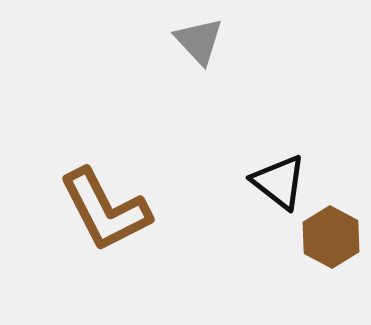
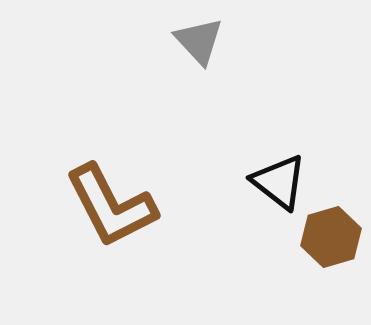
brown L-shape: moved 6 px right, 4 px up
brown hexagon: rotated 16 degrees clockwise
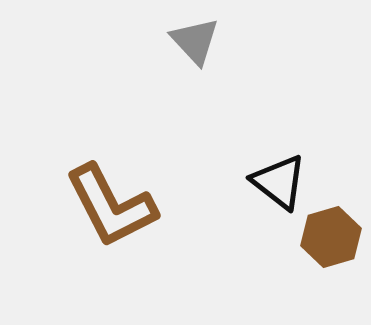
gray triangle: moved 4 px left
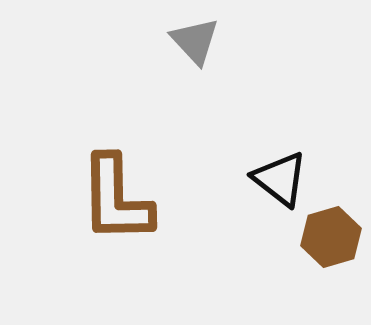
black triangle: moved 1 px right, 3 px up
brown L-shape: moved 5 px right, 7 px up; rotated 26 degrees clockwise
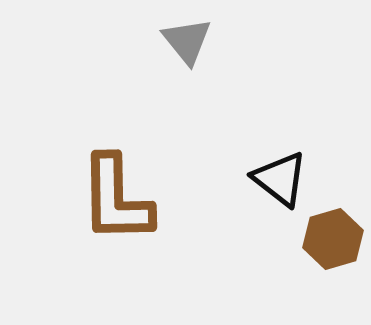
gray triangle: moved 8 px left; rotated 4 degrees clockwise
brown hexagon: moved 2 px right, 2 px down
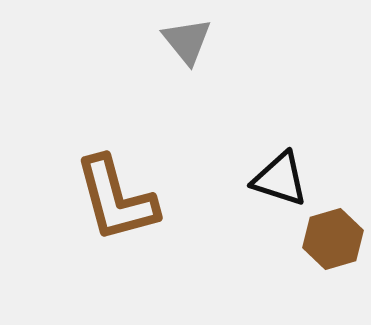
black triangle: rotated 20 degrees counterclockwise
brown L-shape: rotated 14 degrees counterclockwise
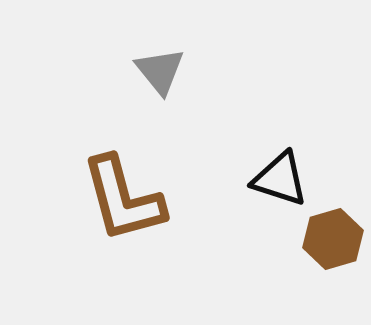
gray triangle: moved 27 px left, 30 px down
brown L-shape: moved 7 px right
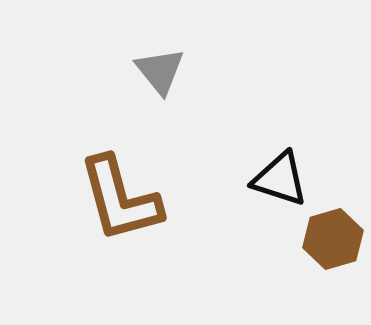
brown L-shape: moved 3 px left
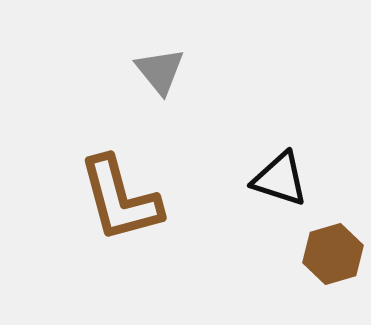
brown hexagon: moved 15 px down
